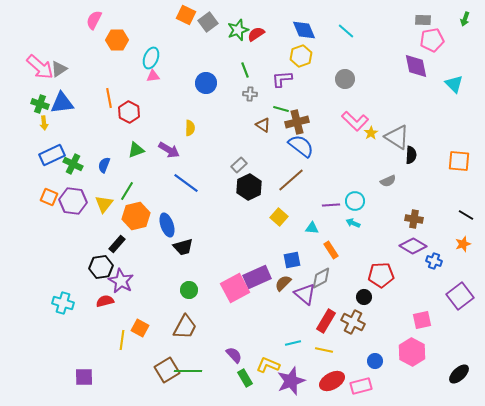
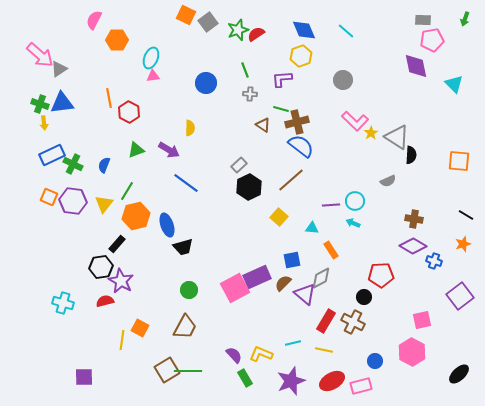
pink arrow at (40, 67): moved 12 px up
gray circle at (345, 79): moved 2 px left, 1 px down
yellow L-shape at (268, 365): moved 7 px left, 11 px up
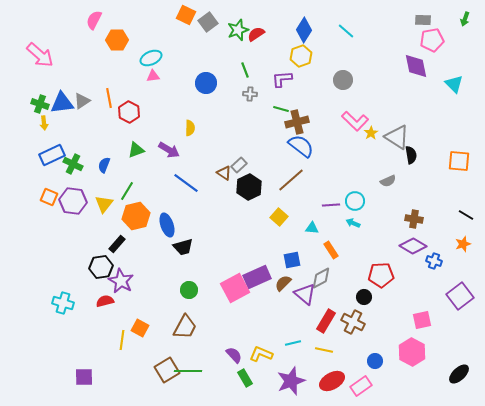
blue diamond at (304, 30): rotated 55 degrees clockwise
cyan ellipse at (151, 58): rotated 45 degrees clockwise
gray triangle at (59, 69): moved 23 px right, 32 px down
brown triangle at (263, 125): moved 39 px left, 48 px down
black semicircle at (411, 155): rotated 12 degrees counterclockwise
pink rectangle at (361, 386): rotated 20 degrees counterclockwise
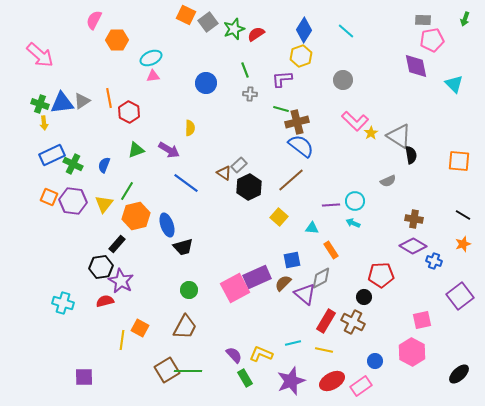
green star at (238, 30): moved 4 px left, 1 px up
gray triangle at (397, 137): moved 2 px right, 1 px up
black line at (466, 215): moved 3 px left
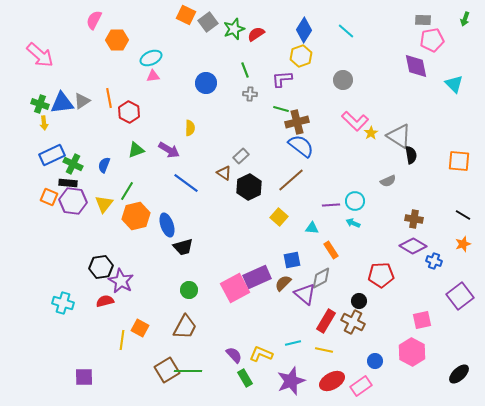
gray rectangle at (239, 165): moved 2 px right, 9 px up
black rectangle at (117, 244): moved 49 px left, 61 px up; rotated 54 degrees clockwise
black circle at (364, 297): moved 5 px left, 4 px down
